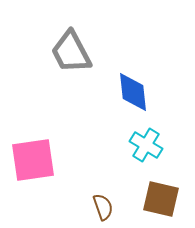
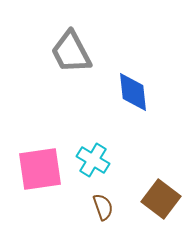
cyan cross: moved 53 px left, 15 px down
pink square: moved 7 px right, 9 px down
brown square: rotated 24 degrees clockwise
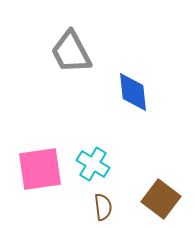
cyan cross: moved 4 px down
brown semicircle: rotated 12 degrees clockwise
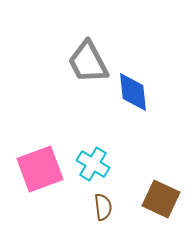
gray trapezoid: moved 17 px right, 10 px down
pink square: rotated 12 degrees counterclockwise
brown square: rotated 12 degrees counterclockwise
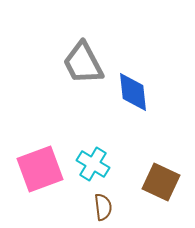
gray trapezoid: moved 5 px left, 1 px down
brown square: moved 17 px up
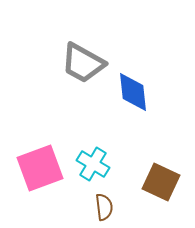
gray trapezoid: rotated 33 degrees counterclockwise
pink square: moved 1 px up
brown semicircle: moved 1 px right
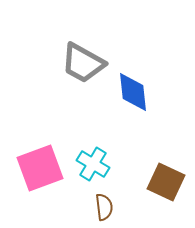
brown square: moved 5 px right
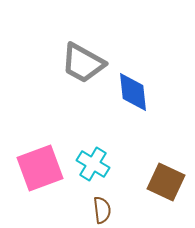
brown semicircle: moved 2 px left, 3 px down
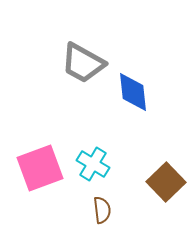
brown square: rotated 21 degrees clockwise
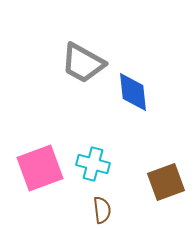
cyan cross: rotated 16 degrees counterclockwise
brown square: rotated 24 degrees clockwise
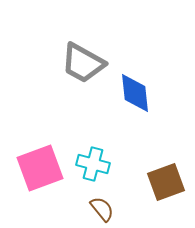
blue diamond: moved 2 px right, 1 px down
brown semicircle: moved 1 px up; rotated 32 degrees counterclockwise
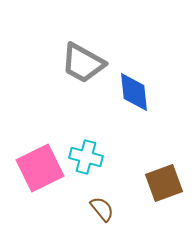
blue diamond: moved 1 px left, 1 px up
cyan cross: moved 7 px left, 7 px up
pink square: rotated 6 degrees counterclockwise
brown square: moved 2 px left, 1 px down
